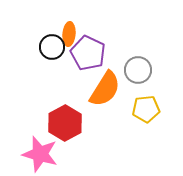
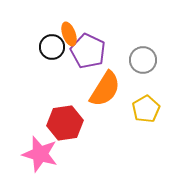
orange ellipse: rotated 25 degrees counterclockwise
purple pentagon: moved 2 px up
gray circle: moved 5 px right, 10 px up
yellow pentagon: rotated 24 degrees counterclockwise
red hexagon: rotated 20 degrees clockwise
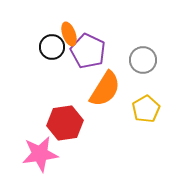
pink star: rotated 24 degrees counterclockwise
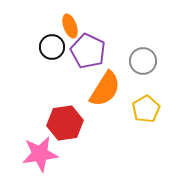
orange ellipse: moved 1 px right, 8 px up
gray circle: moved 1 px down
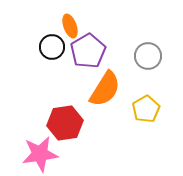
purple pentagon: rotated 16 degrees clockwise
gray circle: moved 5 px right, 5 px up
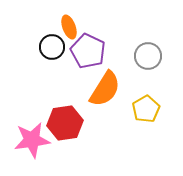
orange ellipse: moved 1 px left, 1 px down
purple pentagon: rotated 16 degrees counterclockwise
pink star: moved 8 px left, 14 px up
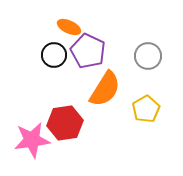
orange ellipse: rotated 45 degrees counterclockwise
black circle: moved 2 px right, 8 px down
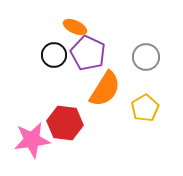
orange ellipse: moved 6 px right
purple pentagon: moved 2 px down
gray circle: moved 2 px left, 1 px down
yellow pentagon: moved 1 px left, 1 px up
red hexagon: rotated 16 degrees clockwise
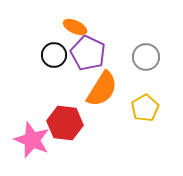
orange semicircle: moved 3 px left
pink star: rotated 30 degrees clockwise
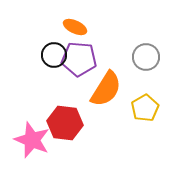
purple pentagon: moved 9 px left, 6 px down; rotated 20 degrees counterclockwise
orange semicircle: moved 4 px right
